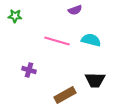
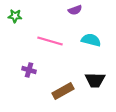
pink line: moved 7 px left
brown rectangle: moved 2 px left, 4 px up
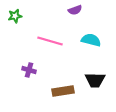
green star: rotated 16 degrees counterclockwise
brown rectangle: rotated 20 degrees clockwise
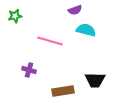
cyan semicircle: moved 5 px left, 10 px up
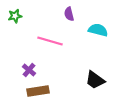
purple semicircle: moved 6 px left, 4 px down; rotated 96 degrees clockwise
cyan semicircle: moved 12 px right
purple cross: rotated 24 degrees clockwise
black trapezoid: rotated 35 degrees clockwise
brown rectangle: moved 25 px left
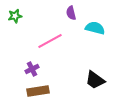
purple semicircle: moved 2 px right, 1 px up
cyan semicircle: moved 3 px left, 2 px up
pink line: rotated 45 degrees counterclockwise
purple cross: moved 3 px right, 1 px up; rotated 24 degrees clockwise
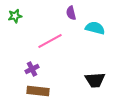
black trapezoid: rotated 40 degrees counterclockwise
brown rectangle: rotated 15 degrees clockwise
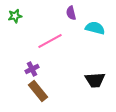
brown rectangle: rotated 45 degrees clockwise
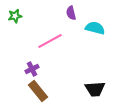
black trapezoid: moved 9 px down
